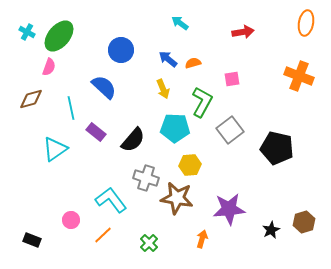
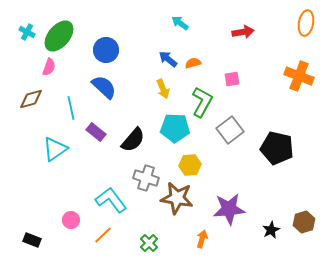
blue circle: moved 15 px left
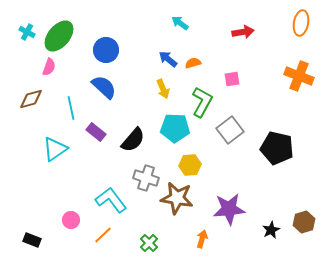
orange ellipse: moved 5 px left
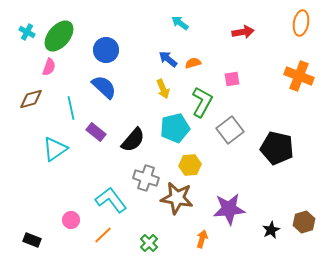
cyan pentagon: rotated 16 degrees counterclockwise
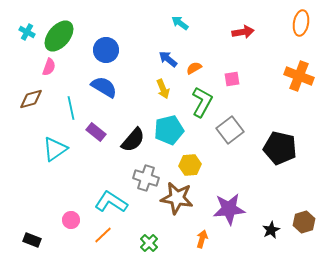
orange semicircle: moved 1 px right, 5 px down; rotated 14 degrees counterclockwise
blue semicircle: rotated 12 degrees counterclockwise
cyan pentagon: moved 6 px left, 2 px down
black pentagon: moved 3 px right
cyan L-shape: moved 2 px down; rotated 20 degrees counterclockwise
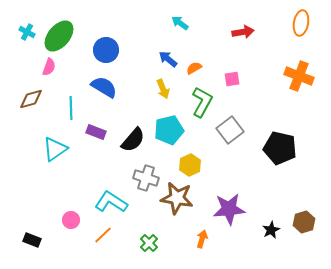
cyan line: rotated 10 degrees clockwise
purple rectangle: rotated 18 degrees counterclockwise
yellow hexagon: rotated 20 degrees counterclockwise
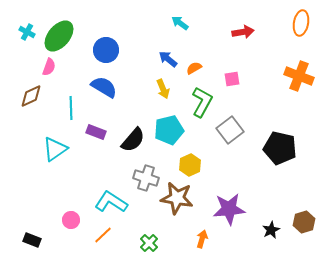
brown diamond: moved 3 px up; rotated 10 degrees counterclockwise
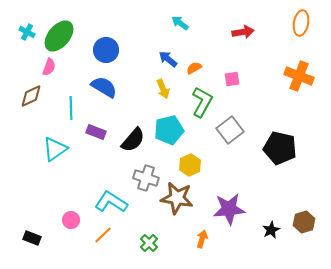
black rectangle: moved 2 px up
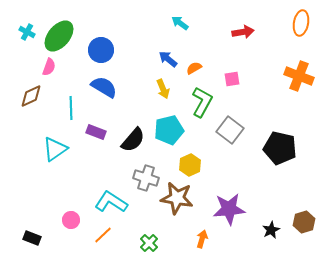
blue circle: moved 5 px left
gray square: rotated 16 degrees counterclockwise
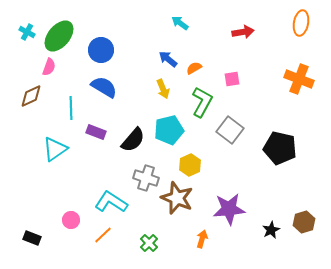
orange cross: moved 3 px down
brown star: rotated 12 degrees clockwise
